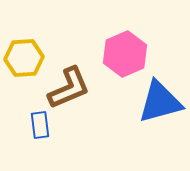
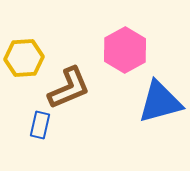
pink hexagon: moved 4 px up; rotated 6 degrees counterclockwise
blue rectangle: rotated 20 degrees clockwise
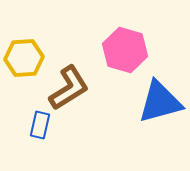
pink hexagon: rotated 15 degrees counterclockwise
brown L-shape: rotated 9 degrees counterclockwise
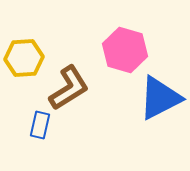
blue triangle: moved 4 px up; rotated 12 degrees counterclockwise
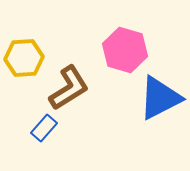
blue rectangle: moved 4 px right, 3 px down; rotated 28 degrees clockwise
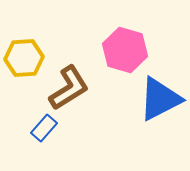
blue triangle: moved 1 px down
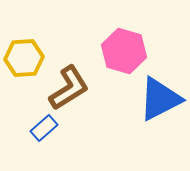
pink hexagon: moved 1 px left, 1 px down
blue rectangle: rotated 8 degrees clockwise
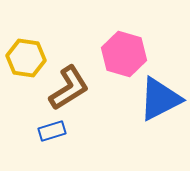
pink hexagon: moved 3 px down
yellow hexagon: moved 2 px right; rotated 12 degrees clockwise
blue rectangle: moved 8 px right, 3 px down; rotated 24 degrees clockwise
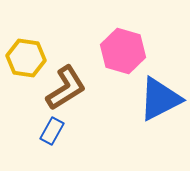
pink hexagon: moved 1 px left, 3 px up
brown L-shape: moved 3 px left
blue rectangle: rotated 44 degrees counterclockwise
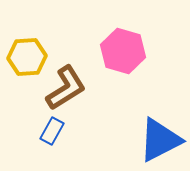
yellow hexagon: moved 1 px right, 1 px up; rotated 12 degrees counterclockwise
blue triangle: moved 41 px down
